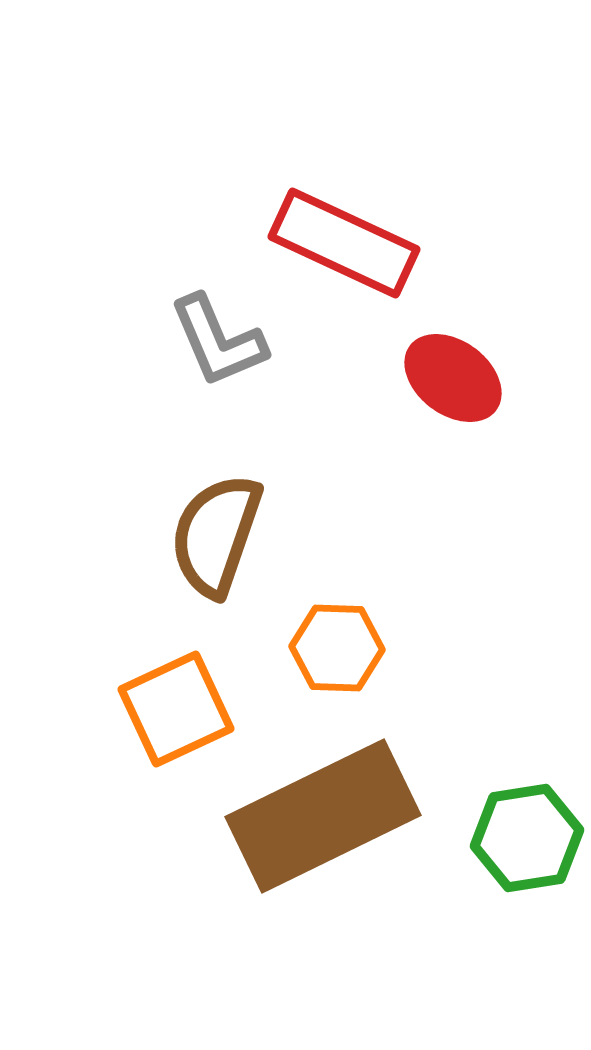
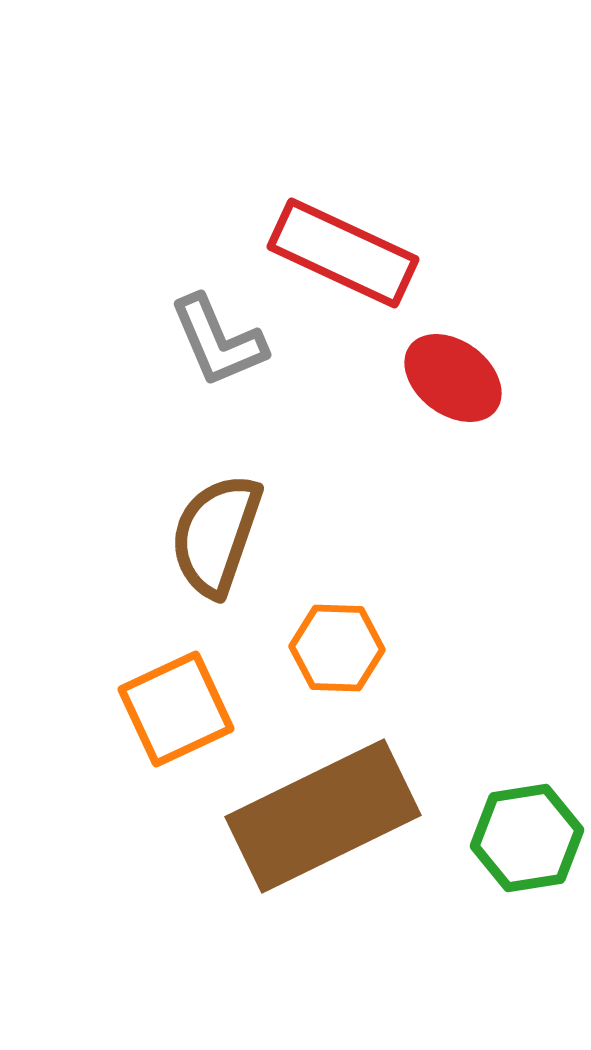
red rectangle: moved 1 px left, 10 px down
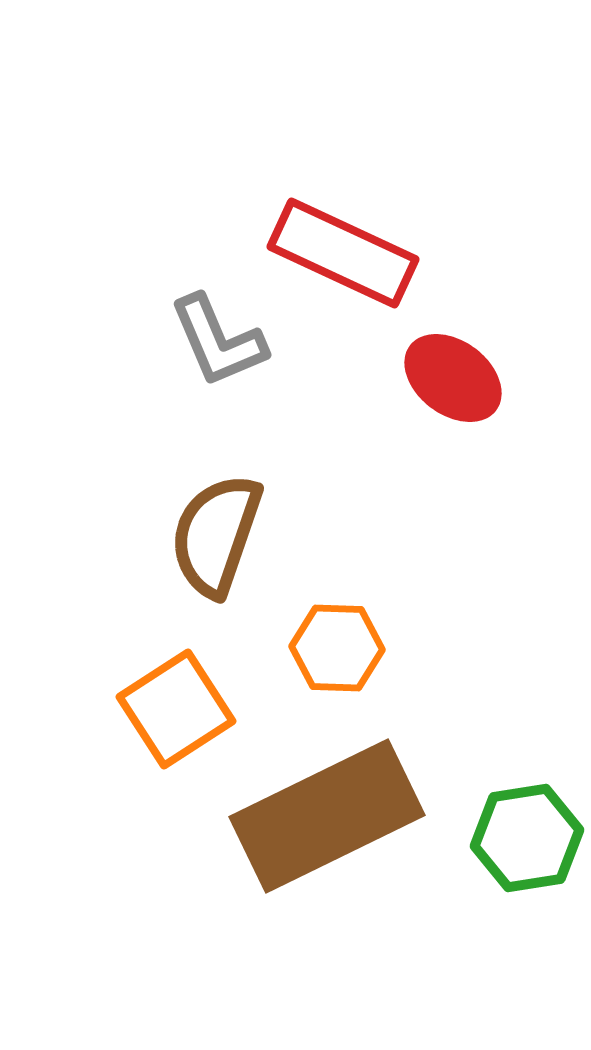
orange square: rotated 8 degrees counterclockwise
brown rectangle: moved 4 px right
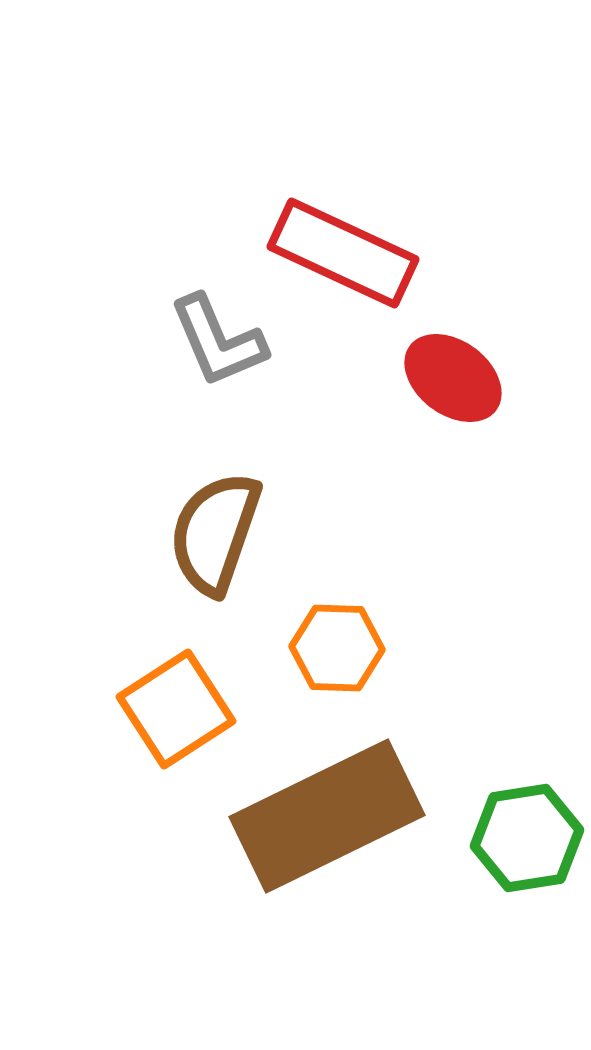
brown semicircle: moved 1 px left, 2 px up
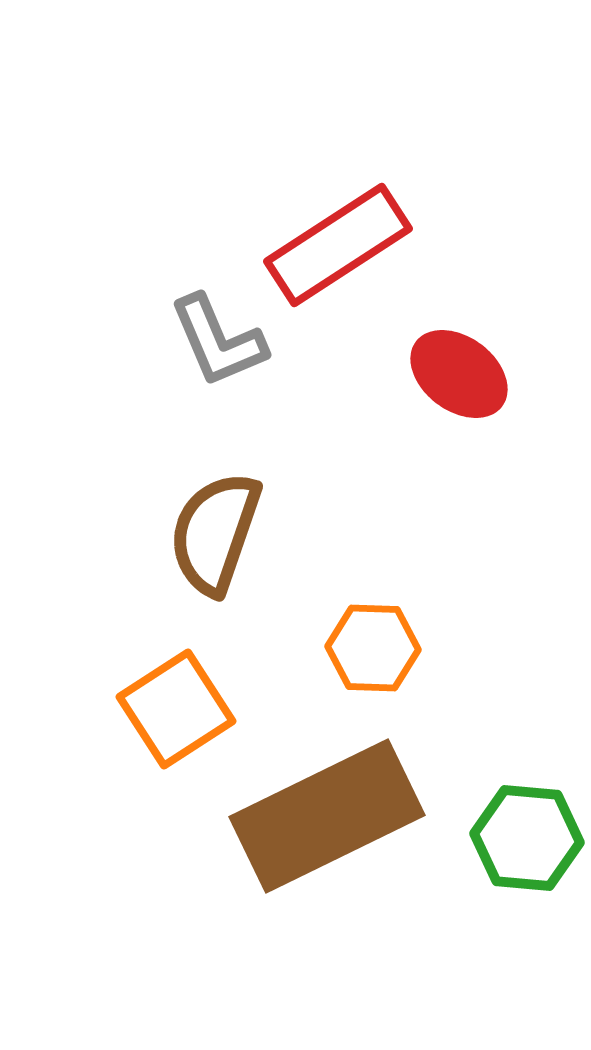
red rectangle: moved 5 px left, 8 px up; rotated 58 degrees counterclockwise
red ellipse: moved 6 px right, 4 px up
orange hexagon: moved 36 px right
green hexagon: rotated 14 degrees clockwise
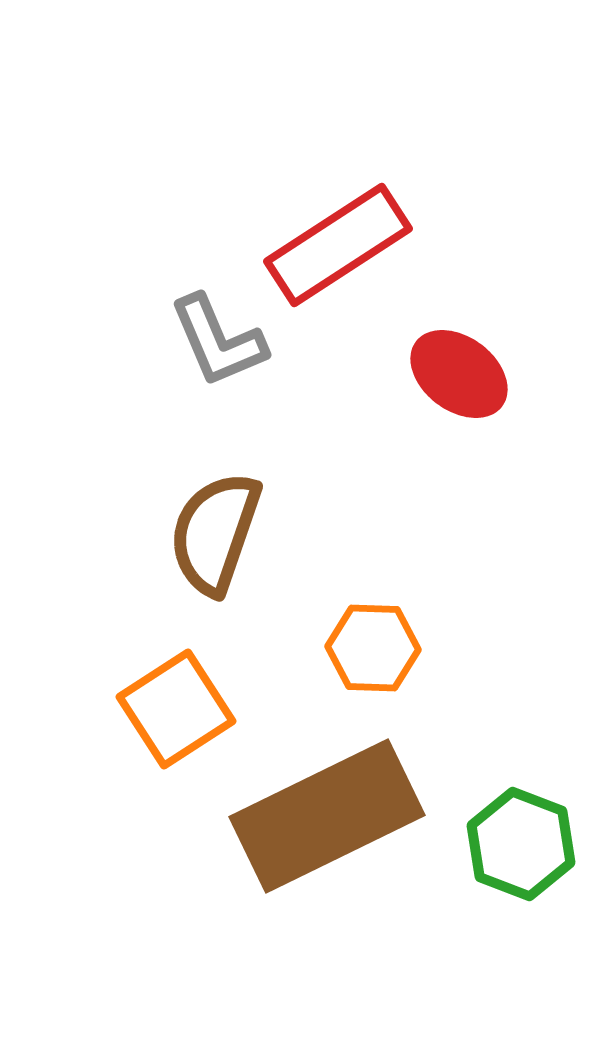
green hexagon: moved 6 px left, 6 px down; rotated 16 degrees clockwise
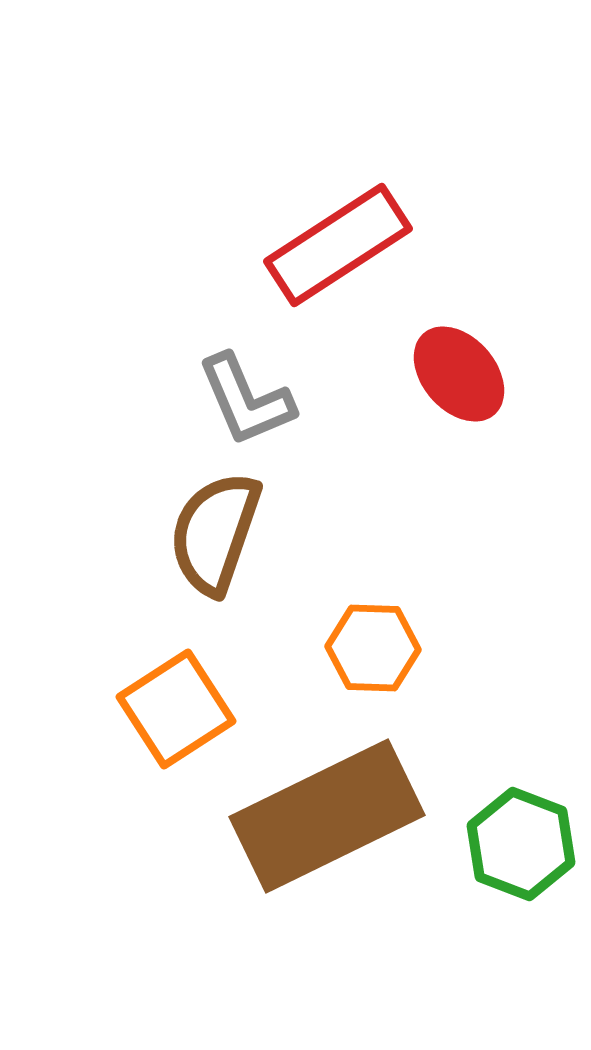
gray L-shape: moved 28 px right, 59 px down
red ellipse: rotated 12 degrees clockwise
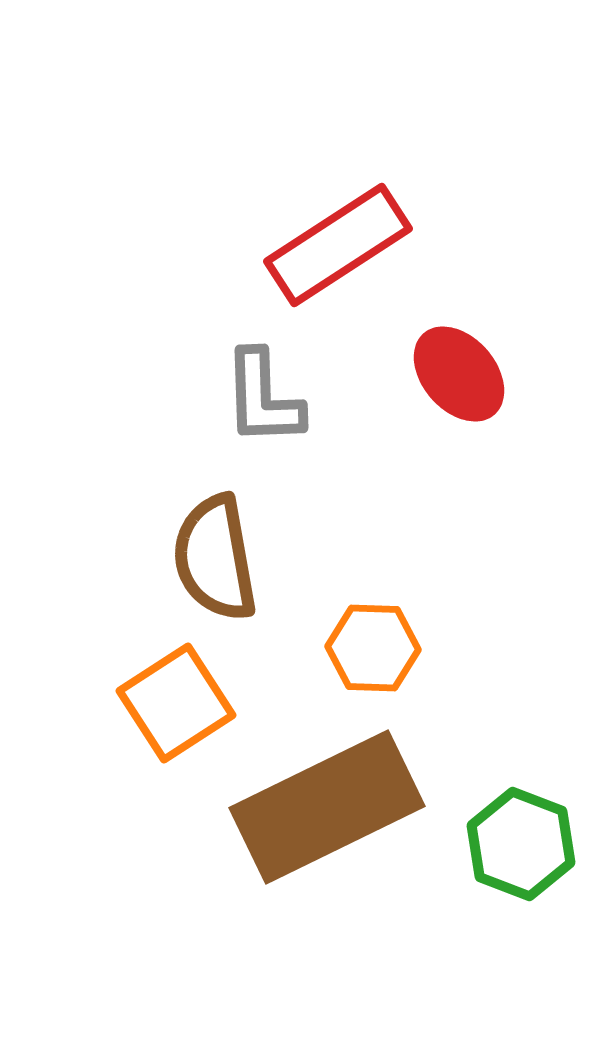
gray L-shape: moved 17 px right, 2 px up; rotated 21 degrees clockwise
brown semicircle: moved 25 px down; rotated 29 degrees counterclockwise
orange square: moved 6 px up
brown rectangle: moved 9 px up
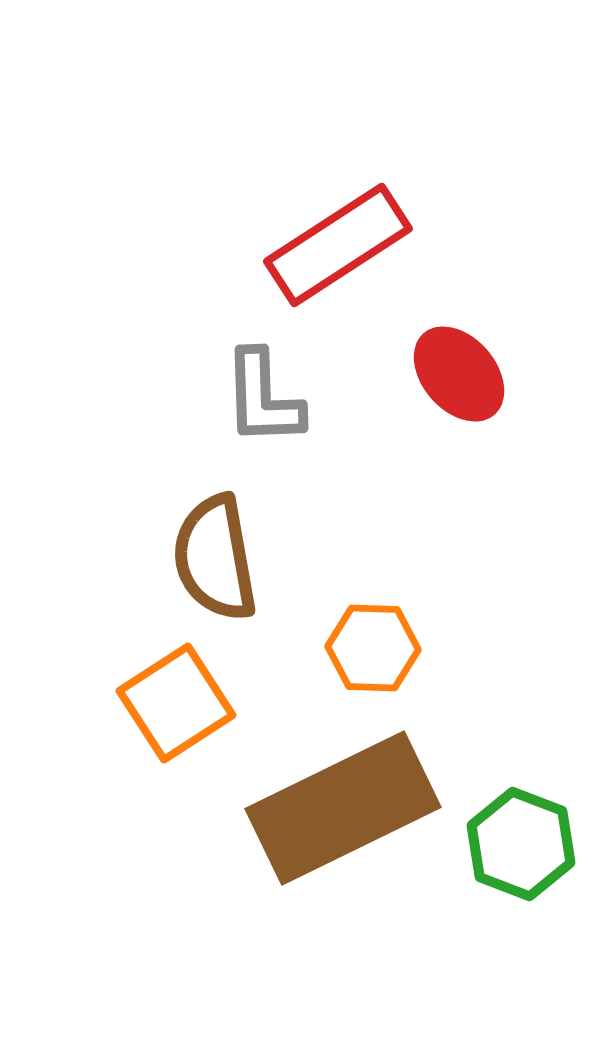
brown rectangle: moved 16 px right, 1 px down
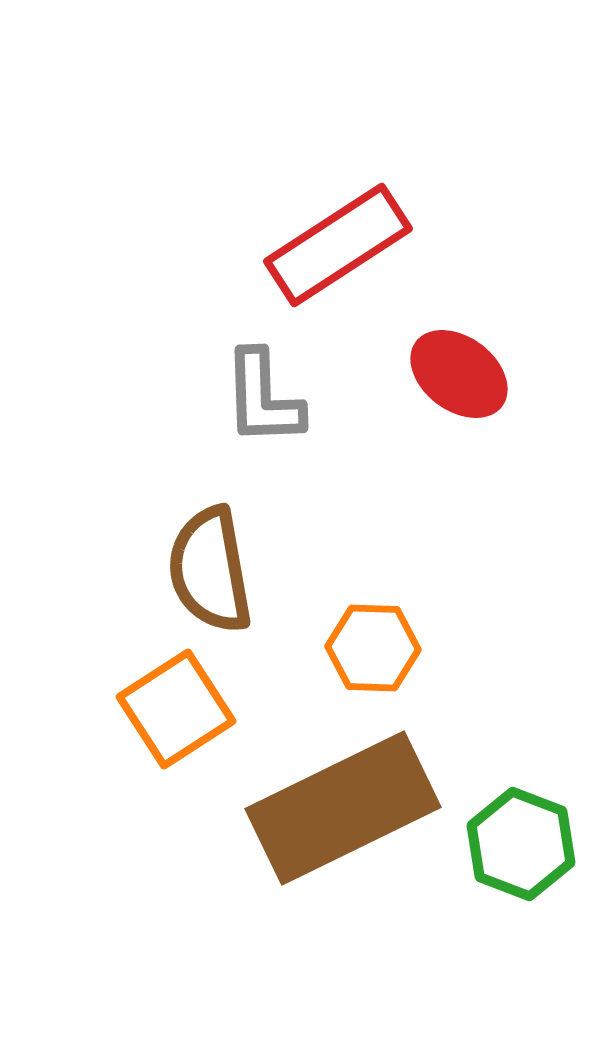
red ellipse: rotated 12 degrees counterclockwise
brown semicircle: moved 5 px left, 12 px down
orange square: moved 6 px down
